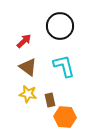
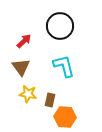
brown triangle: moved 7 px left; rotated 18 degrees clockwise
brown rectangle: rotated 24 degrees clockwise
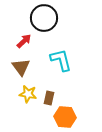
black circle: moved 16 px left, 8 px up
cyan L-shape: moved 3 px left, 6 px up
brown rectangle: moved 1 px left, 2 px up
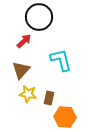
black circle: moved 5 px left, 1 px up
brown triangle: moved 3 px down; rotated 18 degrees clockwise
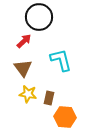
brown triangle: moved 2 px right, 2 px up; rotated 18 degrees counterclockwise
